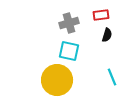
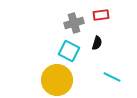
gray cross: moved 5 px right
black semicircle: moved 10 px left, 8 px down
cyan square: rotated 15 degrees clockwise
cyan line: rotated 42 degrees counterclockwise
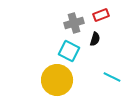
red rectangle: rotated 14 degrees counterclockwise
black semicircle: moved 2 px left, 4 px up
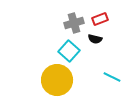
red rectangle: moved 1 px left, 4 px down
black semicircle: rotated 88 degrees clockwise
cyan square: rotated 15 degrees clockwise
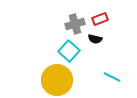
gray cross: moved 1 px right, 1 px down
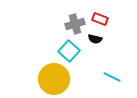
red rectangle: rotated 42 degrees clockwise
yellow circle: moved 3 px left, 1 px up
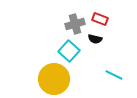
cyan line: moved 2 px right, 2 px up
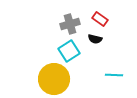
red rectangle: rotated 14 degrees clockwise
gray cross: moved 5 px left
cyan square: rotated 15 degrees clockwise
cyan line: rotated 24 degrees counterclockwise
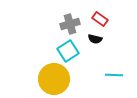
cyan square: moved 1 px left
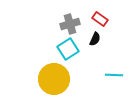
black semicircle: rotated 80 degrees counterclockwise
cyan square: moved 2 px up
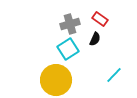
cyan line: rotated 48 degrees counterclockwise
yellow circle: moved 2 px right, 1 px down
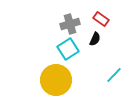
red rectangle: moved 1 px right
